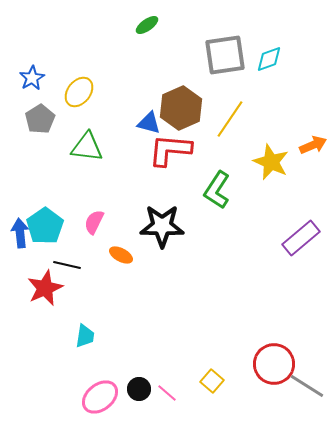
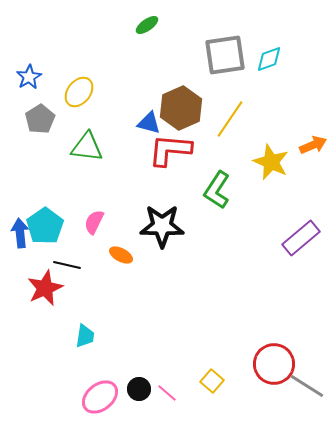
blue star: moved 3 px left, 1 px up
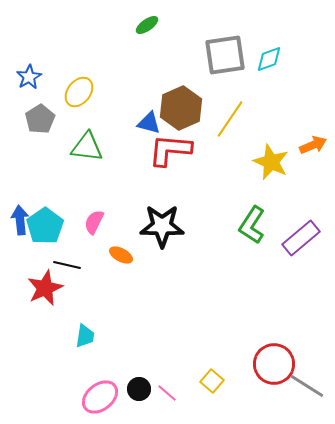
green L-shape: moved 35 px right, 35 px down
blue arrow: moved 13 px up
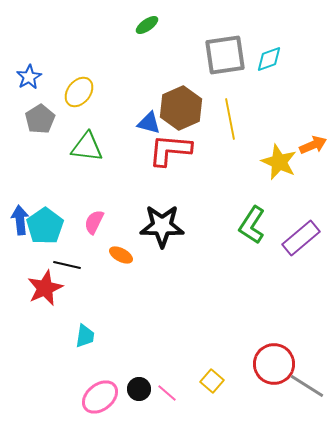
yellow line: rotated 45 degrees counterclockwise
yellow star: moved 8 px right
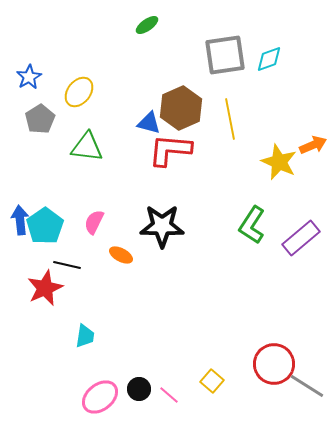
pink line: moved 2 px right, 2 px down
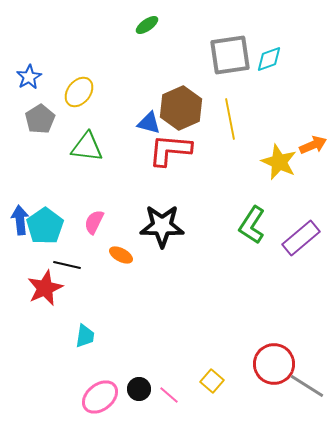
gray square: moved 5 px right
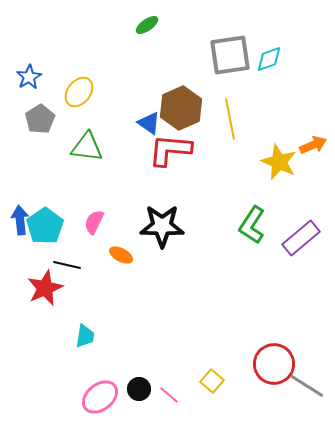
blue triangle: rotated 20 degrees clockwise
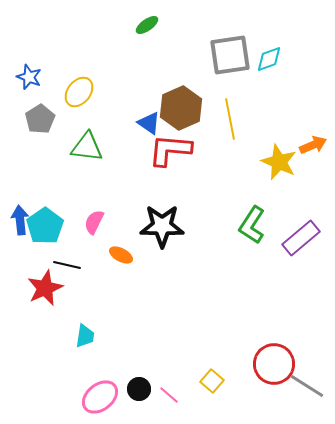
blue star: rotated 20 degrees counterclockwise
